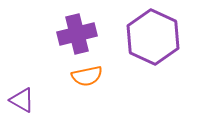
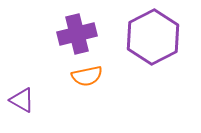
purple hexagon: rotated 8 degrees clockwise
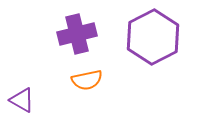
orange semicircle: moved 4 px down
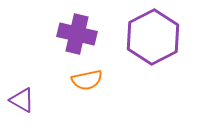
purple cross: rotated 27 degrees clockwise
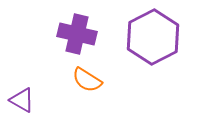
orange semicircle: rotated 44 degrees clockwise
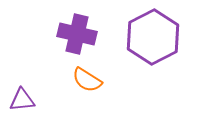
purple triangle: rotated 36 degrees counterclockwise
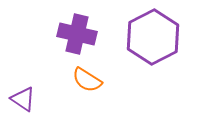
purple triangle: moved 1 px right, 1 px up; rotated 40 degrees clockwise
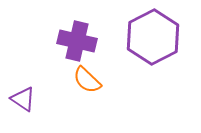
purple cross: moved 7 px down
orange semicircle: rotated 12 degrees clockwise
